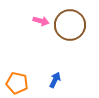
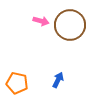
blue arrow: moved 3 px right
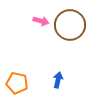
blue arrow: rotated 14 degrees counterclockwise
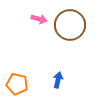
pink arrow: moved 2 px left, 2 px up
orange pentagon: moved 1 px down
